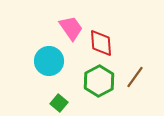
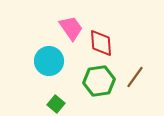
green hexagon: rotated 20 degrees clockwise
green square: moved 3 px left, 1 px down
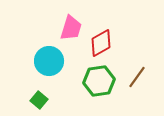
pink trapezoid: rotated 52 degrees clockwise
red diamond: rotated 64 degrees clockwise
brown line: moved 2 px right
green square: moved 17 px left, 4 px up
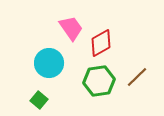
pink trapezoid: rotated 52 degrees counterclockwise
cyan circle: moved 2 px down
brown line: rotated 10 degrees clockwise
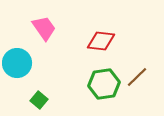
pink trapezoid: moved 27 px left
red diamond: moved 2 px up; rotated 36 degrees clockwise
cyan circle: moved 32 px left
green hexagon: moved 5 px right, 3 px down
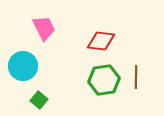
pink trapezoid: rotated 8 degrees clockwise
cyan circle: moved 6 px right, 3 px down
brown line: moved 1 px left; rotated 45 degrees counterclockwise
green hexagon: moved 4 px up
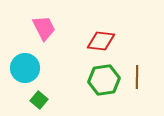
cyan circle: moved 2 px right, 2 px down
brown line: moved 1 px right
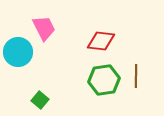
cyan circle: moved 7 px left, 16 px up
brown line: moved 1 px left, 1 px up
green square: moved 1 px right
